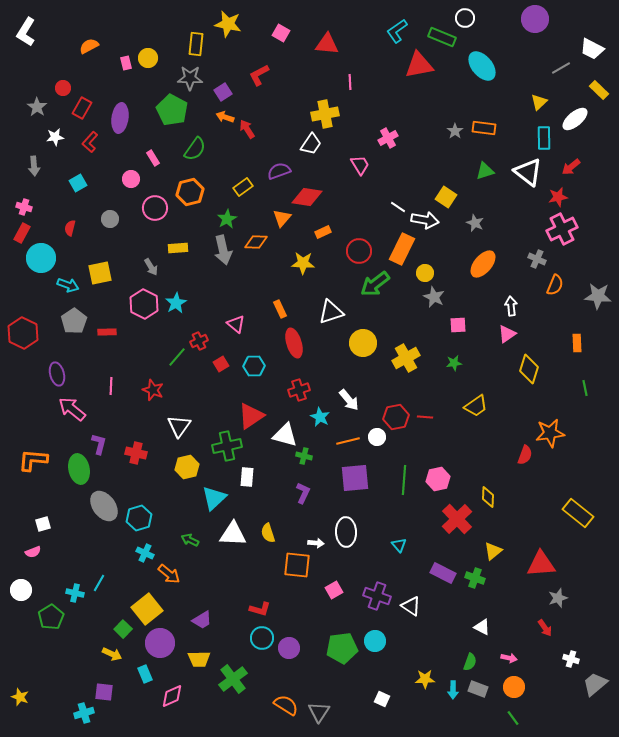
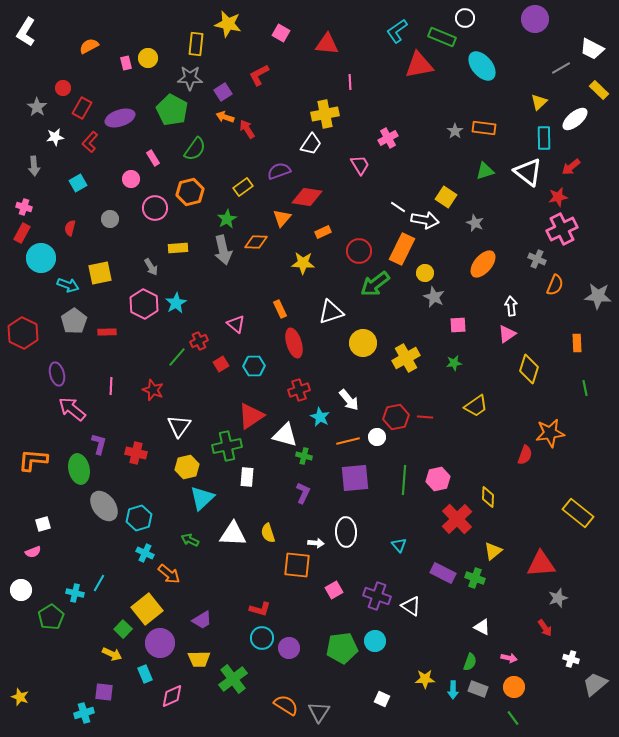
purple ellipse at (120, 118): rotated 64 degrees clockwise
cyan triangle at (214, 498): moved 12 px left
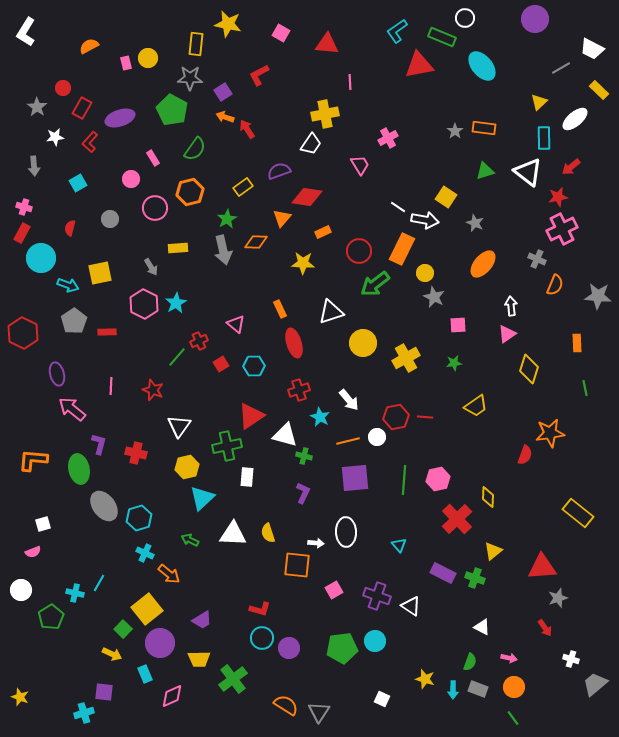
red triangle at (541, 564): moved 1 px right, 3 px down
yellow star at (425, 679): rotated 18 degrees clockwise
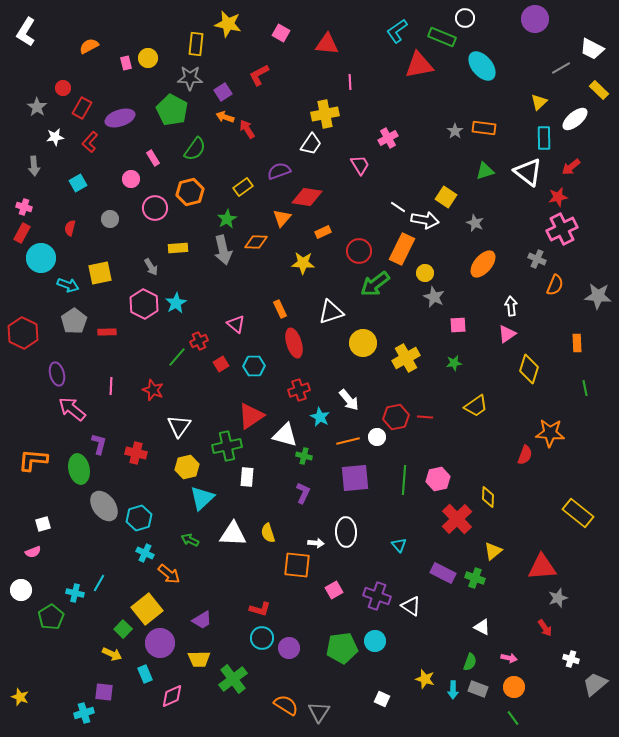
orange star at (550, 433): rotated 12 degrees clockwise
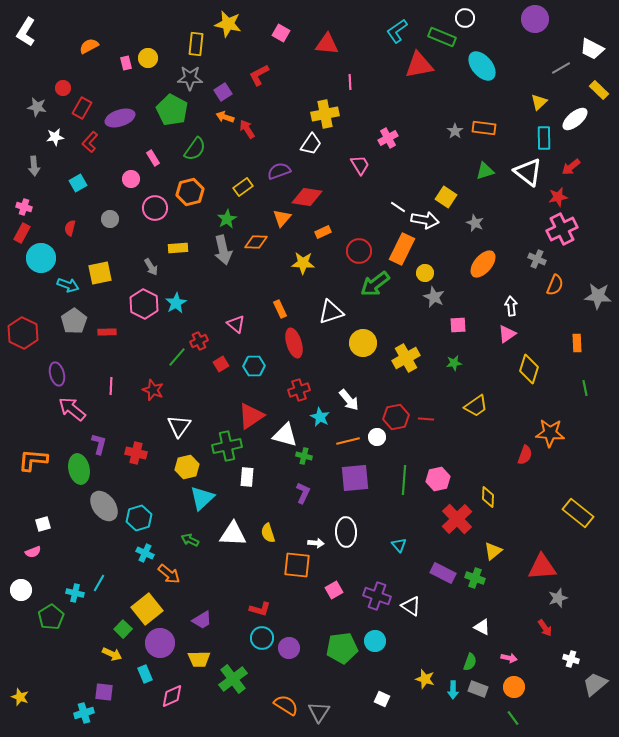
gray star at (37, 107): rotated 24 degrees counterclockwise
red line at (425, 417): moved 1 px right, 2 px down
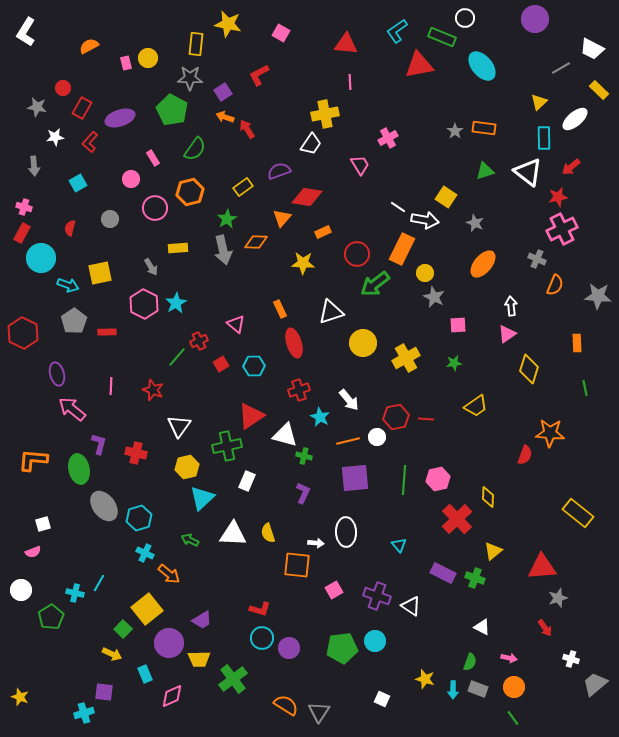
red triangle at (327, 44): moved 19 px right
red circle at (359, 251): moved 2 px left, 3 px down
white rectangle at (247, 477): moved 4 px down; rotated 18 degrees clockwise
purple circle at (160, 643): moved 9 px right
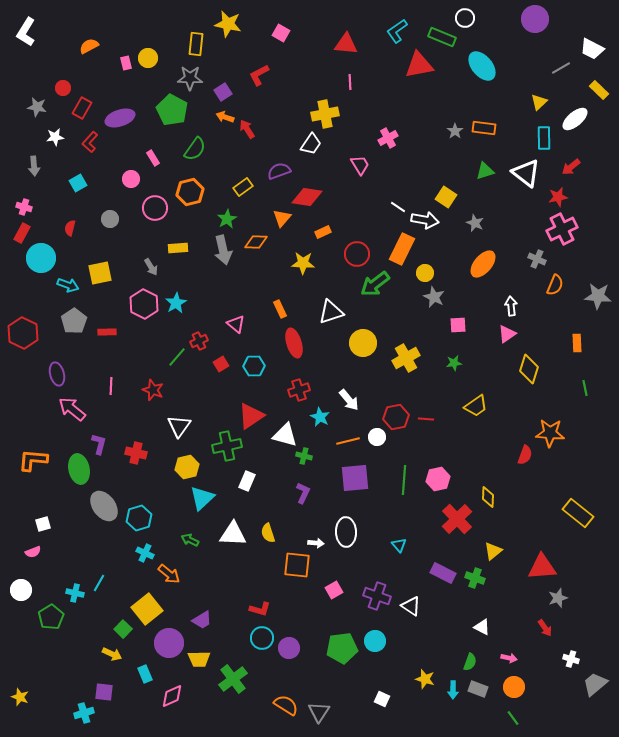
white triangle at (528, 172): moved 2 px left, 1 px down
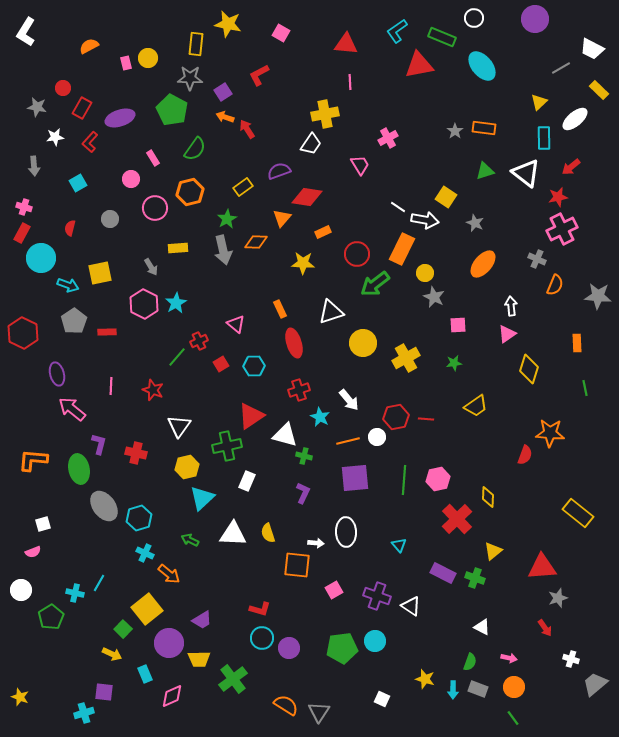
white circle at (465, 18): moved 9 px right
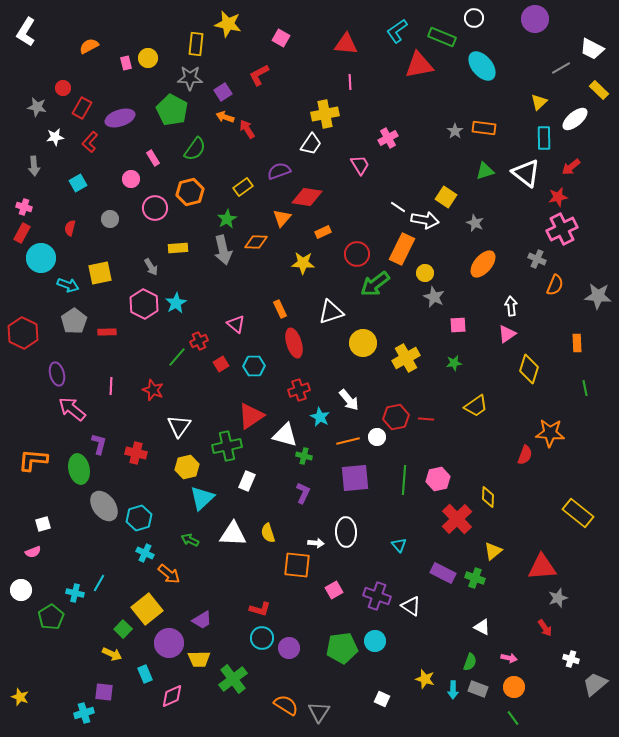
pink square at (281, 33): moved 5 px down
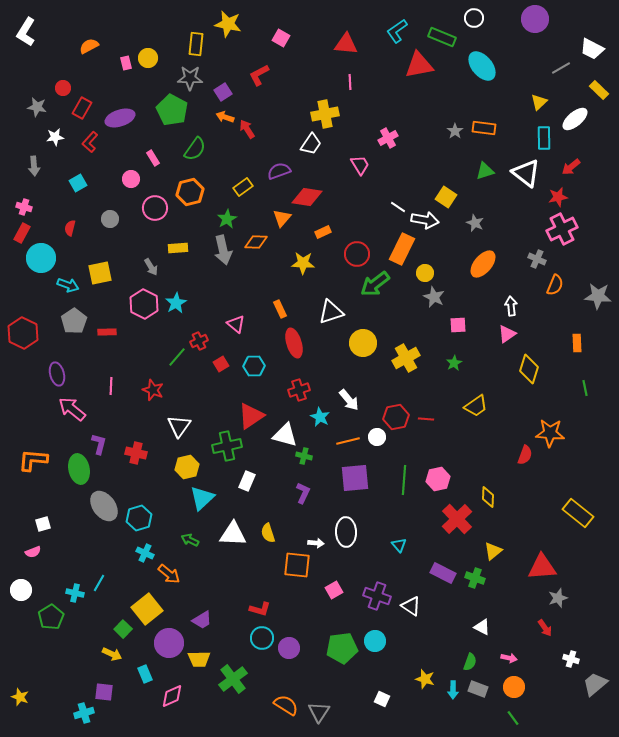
green star at (454, 363): rotated 21 degrees counterclockwise
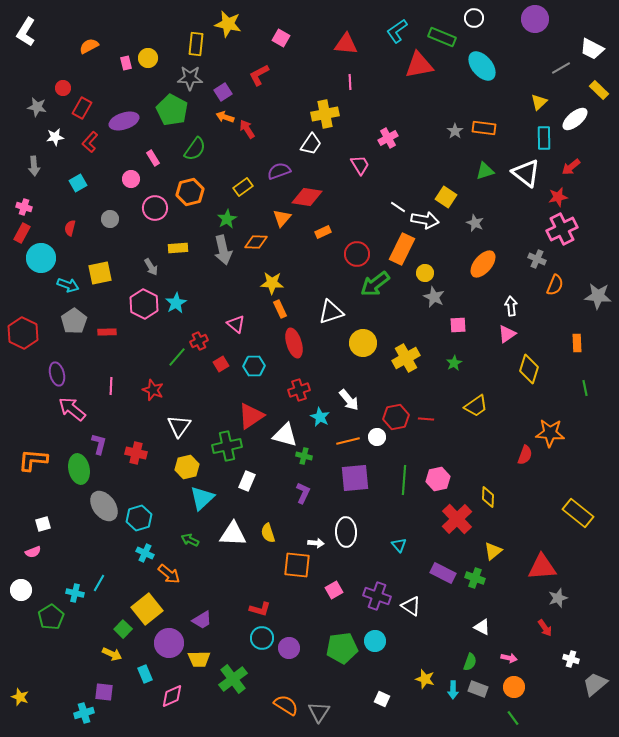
purple ellipse at (120, 118): moved 4 px right, 3 px down
yellow star at (303, 263): moved 31 px left, 20 px down
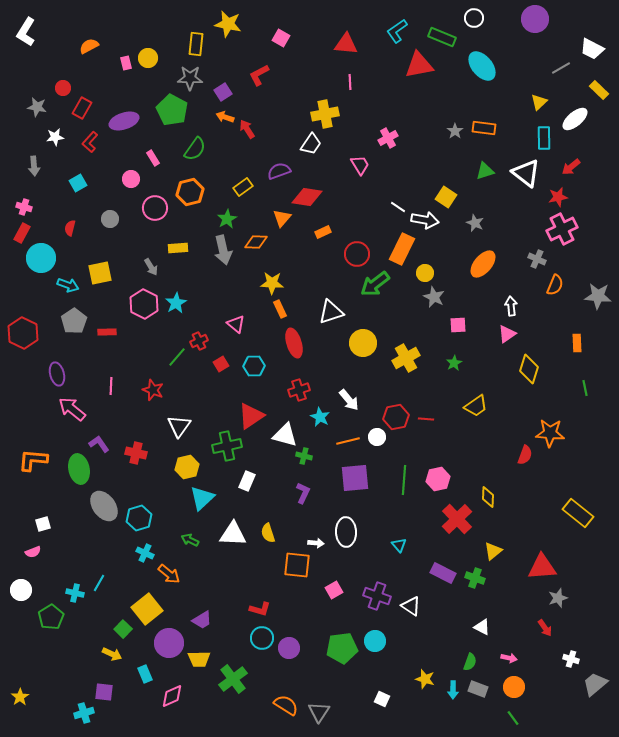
purple L-shape at (99, 444): rotated 50 degrees counterclockwise
yellow star at (20, 697): rotated 18 degrees clockwise
